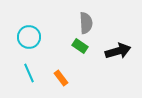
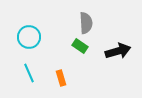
orange rectangle: rotated 21 degrees clockwise
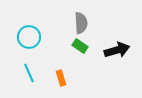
gray semicircle: moved 5 px left
black arrow: moved 1 px left, 1 px up
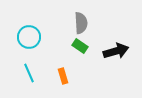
black arrow: moved 1 px left, 1 px down
orange rectangle: moved 2 px right, 2 px up
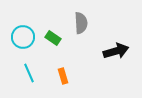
cyan circle: moved 6 px left
green rectangle: moved 27 px left, 8 px up
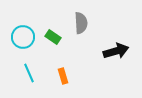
green rectangle: moved 1 px up
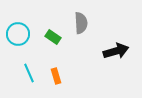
cyan circle: moved 5 px left, 3 px up
orange rectangle: moved 7 px left
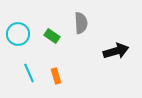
green rectangle: moved 1 px left, 1 px up
